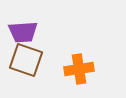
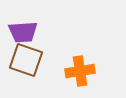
orange cross: moved 1 px right, 2 px down
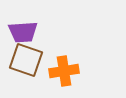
orange cross: moved 16 px left
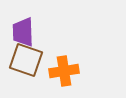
purple trapezoid: rotated 92 degrees clockwise
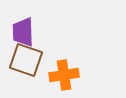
orange cross: moved 4 px down
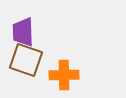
orange cross: rotated 8 degrees clockwise
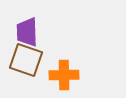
purple trapezoid: moved 4 px right
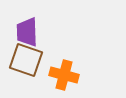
orange cross: rotated 16 degrees clockwise
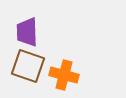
brown square: moved 2 px right, 6 px down
